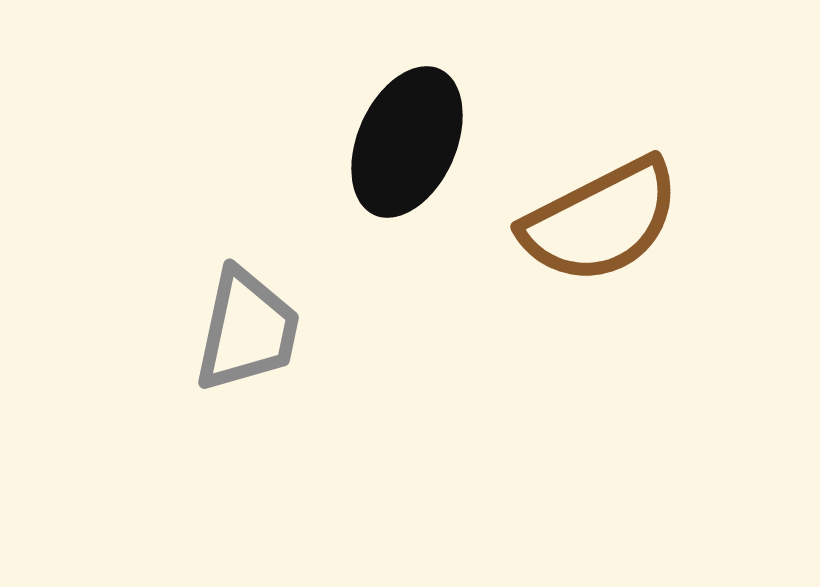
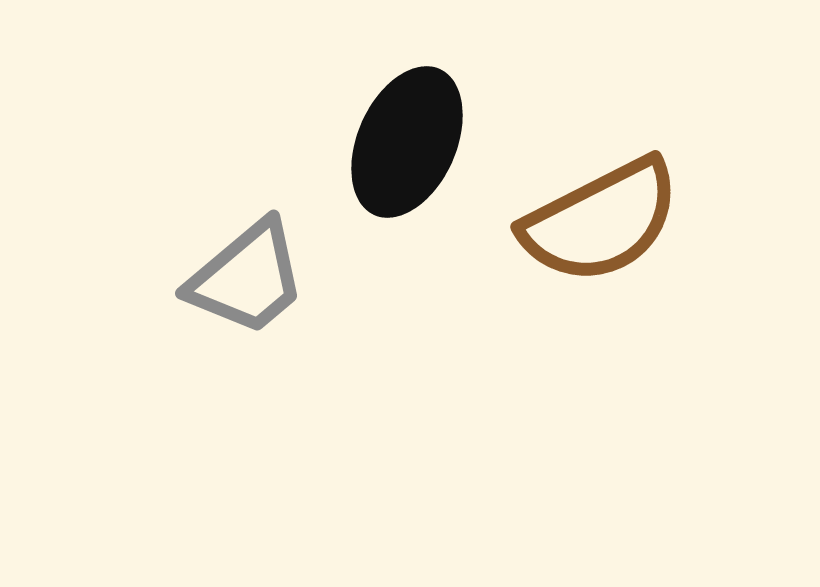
gray trapezoid: moved 52 px up; rotated 38 degrees clockwise
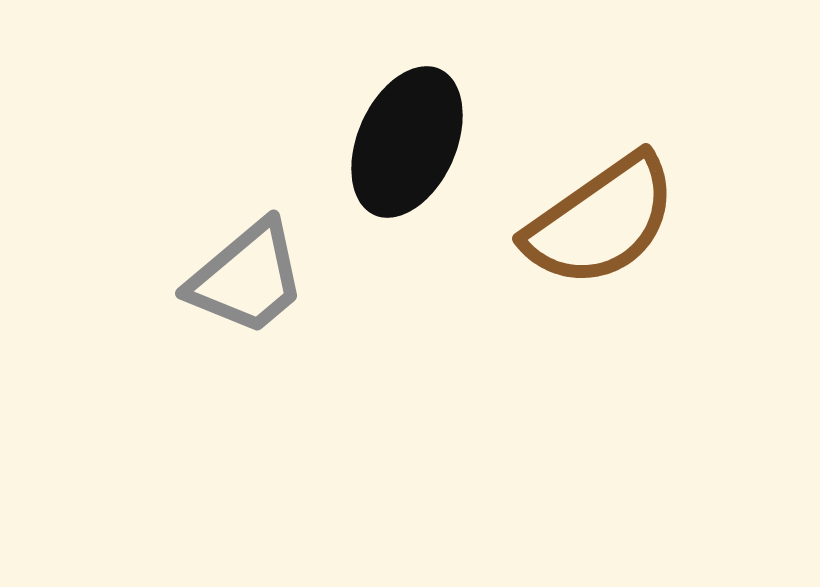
brown semicircle: rotated 8 degrees counterclockwise
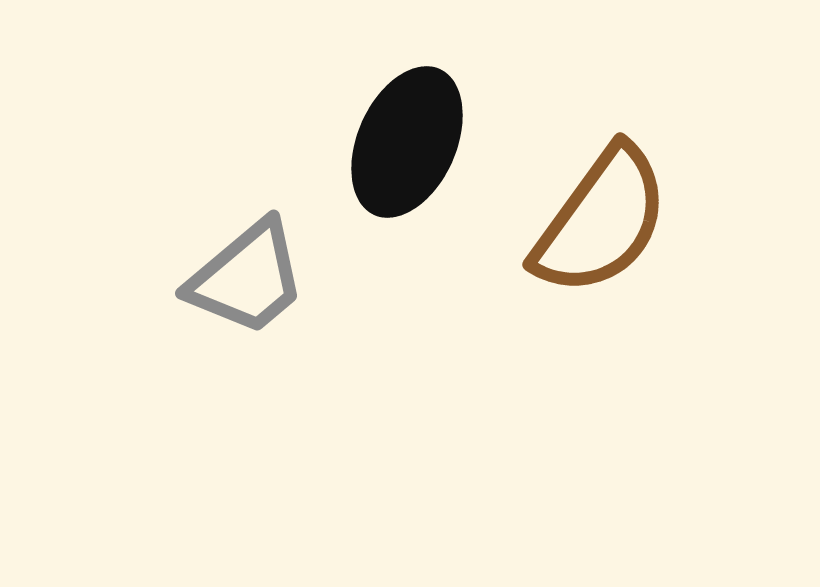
brown semicircle: rotated 19 degrees counterclockwise
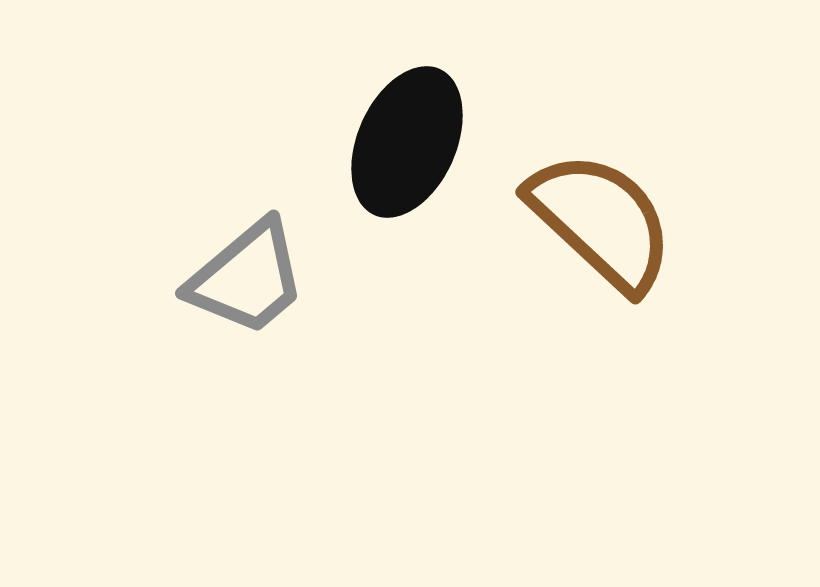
brown semicircle: rotated 83 degrees counterclockwise
